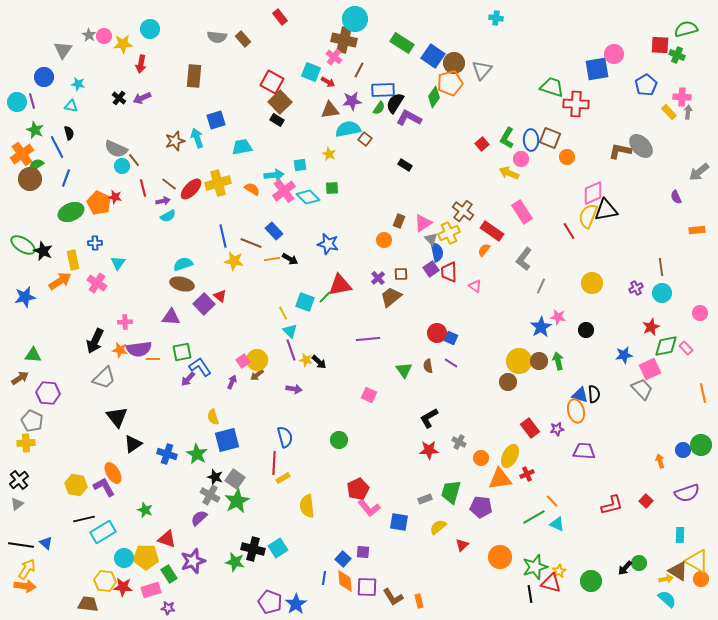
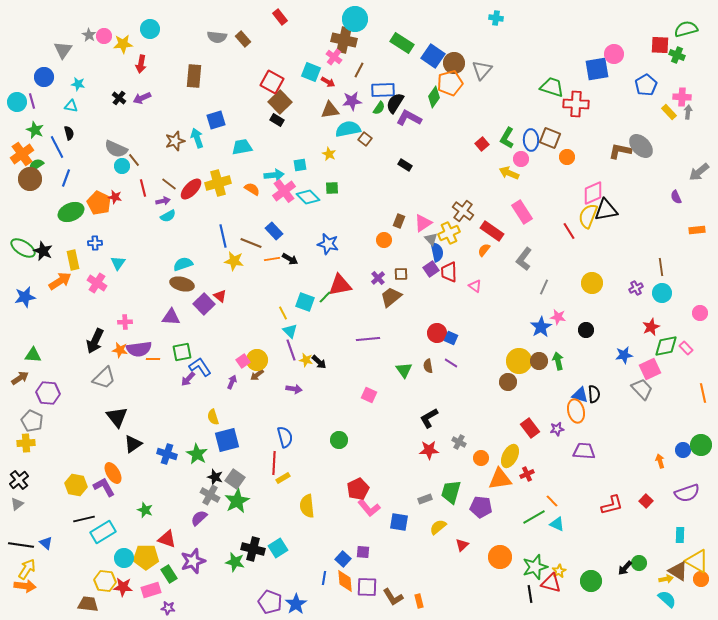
green ellipse at (23, 245): moved 3 px down
gray line at (541, 286): moved 3 px right, 1 px down
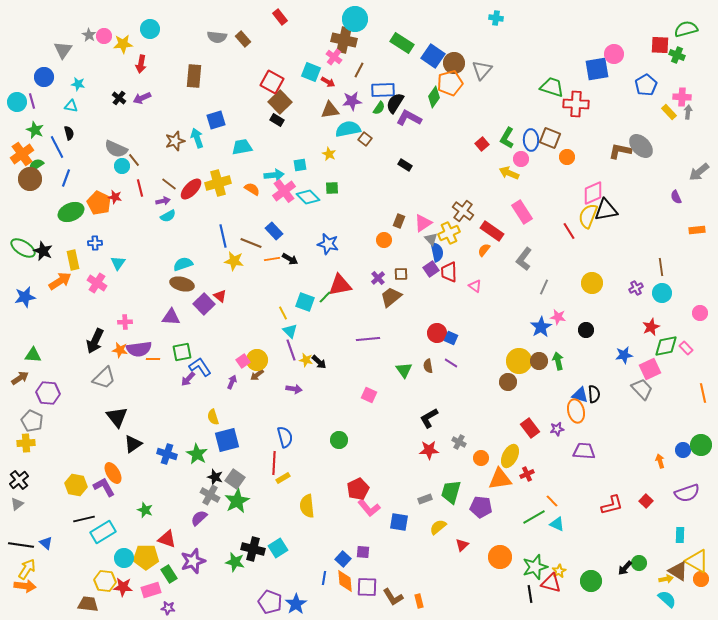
red line at (143, 188): moved 3 px left
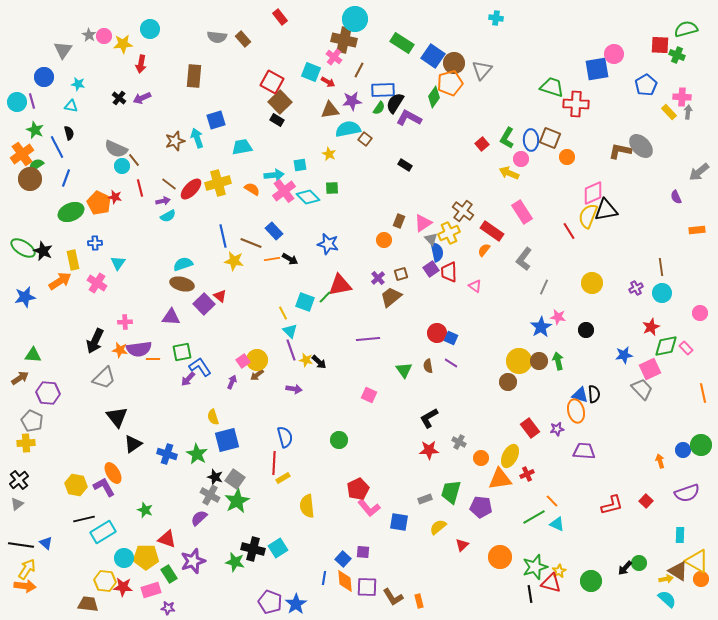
brown square at (401, 274): rotated 16 degrees counterclockwise
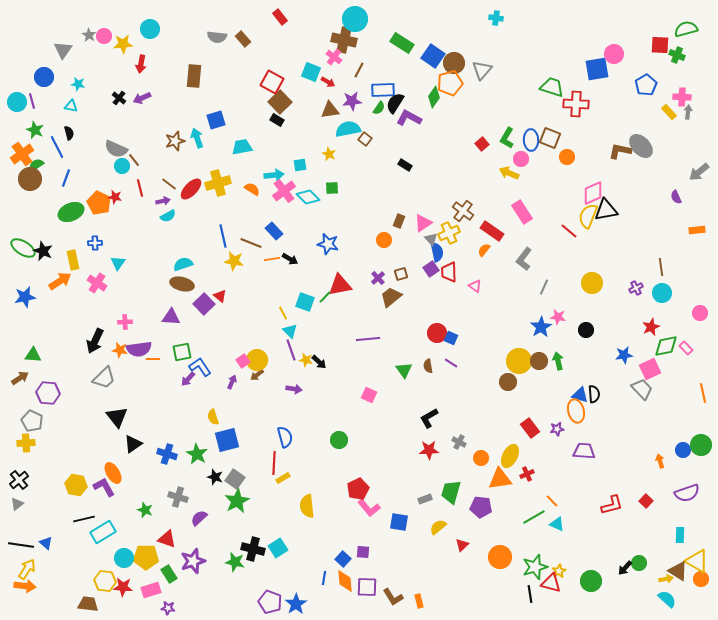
red line at (569, 231): rotated 18 degrees counterclockwise
gray cross at (210, 495): moved 32 px left, 2 px down; rotated 12 degrees counterclockwise
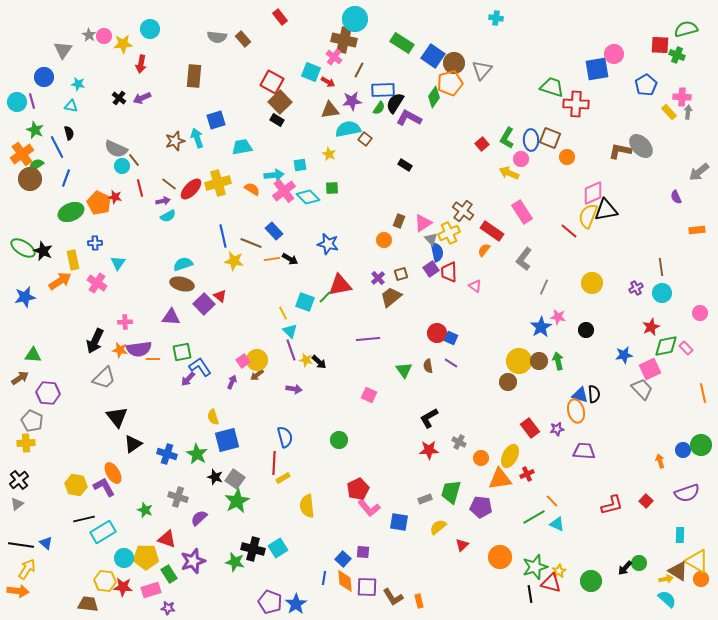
orange arrow at (25, 586): moved 7 px left, 5 px down
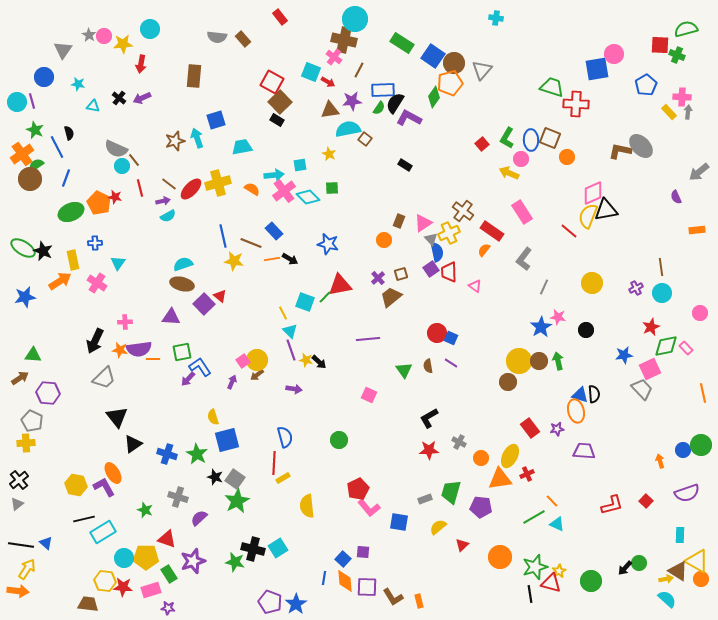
cyan triangle at (71, 106): moved 22 px right
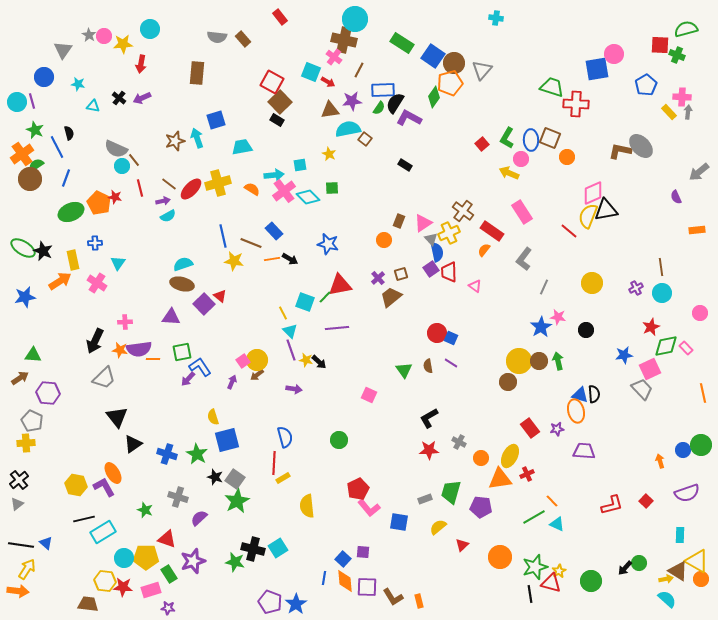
brown rectangle at (194, 76): moved 3 px right, 3 px up
purple line at (368, 339): moved 31 px left, 11 px up
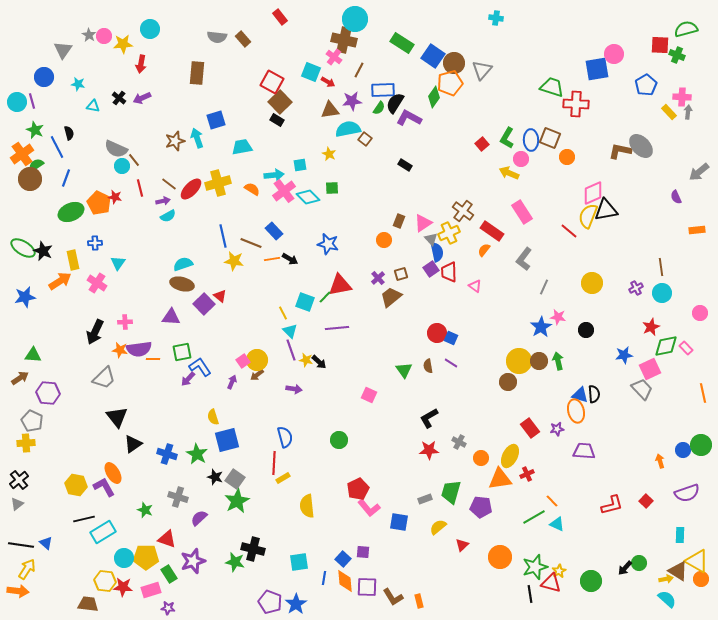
black arrow at (95, 341): moved 9 px up
cyan square at (278, 548): moved 21 px right, 14 px down; rotated 24 degrees clockwise
